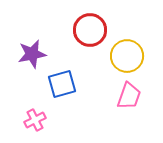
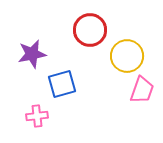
pink trapezoid: moved 13 px right, 6 px up
pink cross: moved 2 px right, 4 px up; rotated 20 degrees clockwise
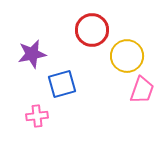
red circle: moved 2 px right
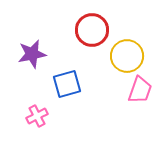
blue square: moved 5 px right
pink trapezoid: moved 2 px left
pink cross: rotated 20 degrees counterclockwise
